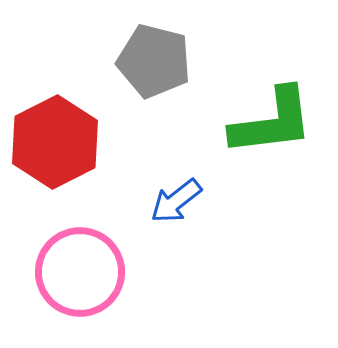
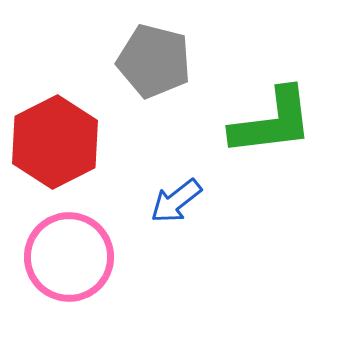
pink circle: moved 11 px left, 15 px up
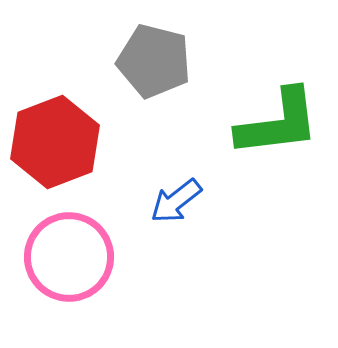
green L-shape: moved 6 px right, 1 px down
red hexagon: rotated 6 degrees clockwise
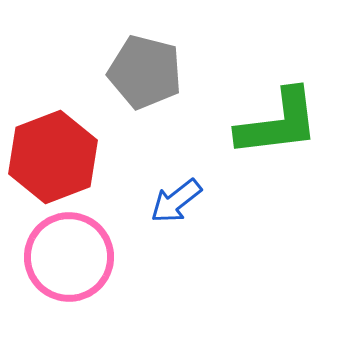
gray pentagon: moved 9 px left, 11 px down
red hexagon: moved 2 px left, 15 px down
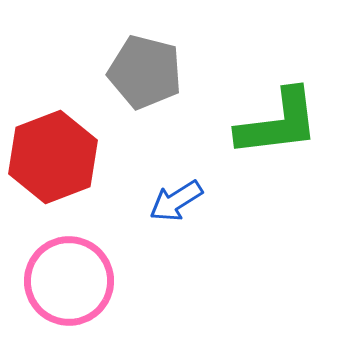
blue arrow: rotated 6 degrees clockwise
pink circle: moved 24 px down
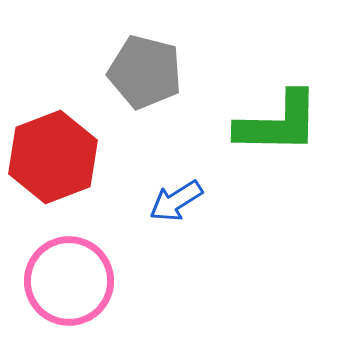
green L-shape: rotated 8 degrees clockwise
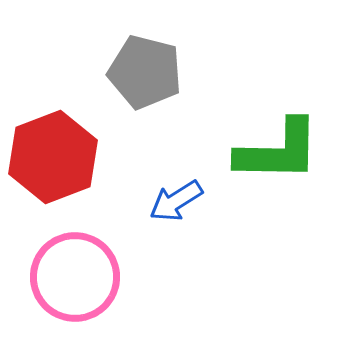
green L-shape: moved 28 px down
pink circle: moved 6 px right, 4 px up
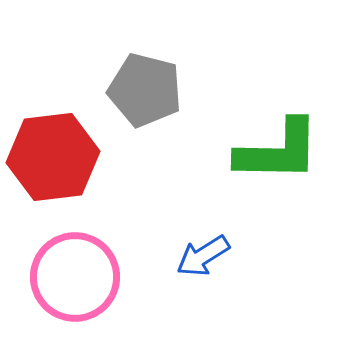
gray pentagon: moved 18 px down
red hexagon: rotated 14 degrees clockwise
blue arrow: moved 27 px right, 55 px down
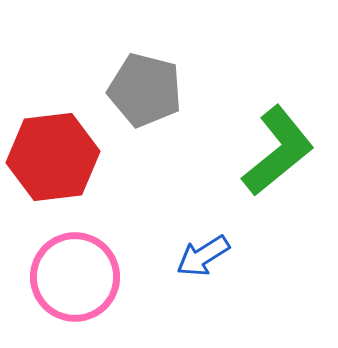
green L-shape: rotated 40 degrees counterclockwise
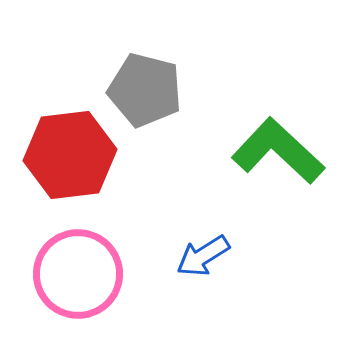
green L-shape: rotated 98 degrees counterclockwise
red hexagon: moved 17 px right, 2 px up
pink circle: moved 3 px right, 3 px up
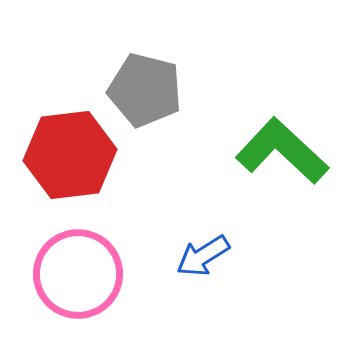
green L-shape: moved 4 px right
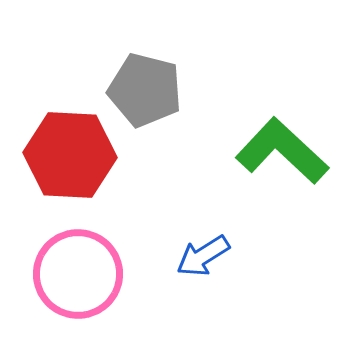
red hexagon: rotated 10 degrees clockwise
